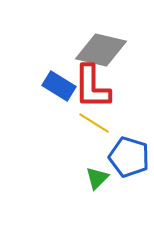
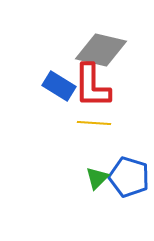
red L-shape: moved 1 px up
yellow line: rotated 28 degrees counterclockwise
blue pentagon: moved 20 px down
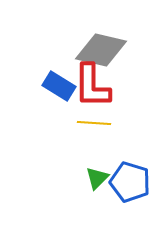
blue pentagon: moved 1 px right, 5 px down
